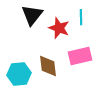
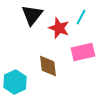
cyan line: rotated 28 degrees clockwise
pink rectangle: moved 3 px right, 4 px up
cyan hexagon: moved 4 px left, 8 px down; rotated 20 degrees counterclockwise
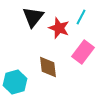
black triangle: moved 1 px right, 2 px down
pink rectangle: rotated 40 degrees counterclockwise
brown diamond: moved 1 px down
cyan hexagon: rotated 10 degrees clockwise
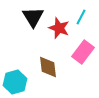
black triangle: rotated 10 degrees counterclockwise
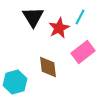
cyan line: moved 1 px left
red star: rotated 25 degrees clockwise
pink rectangle: rotated 15 degrees clockwise
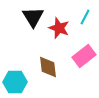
cyan line: moved 5 px right
red star: rotated 25 degrees counterclockwise
pink rectangle: moved 1 px right, 4 px down
cyan hexagon: rotated 15 degrees clockwise
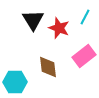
black triangle: moved 3 px down
